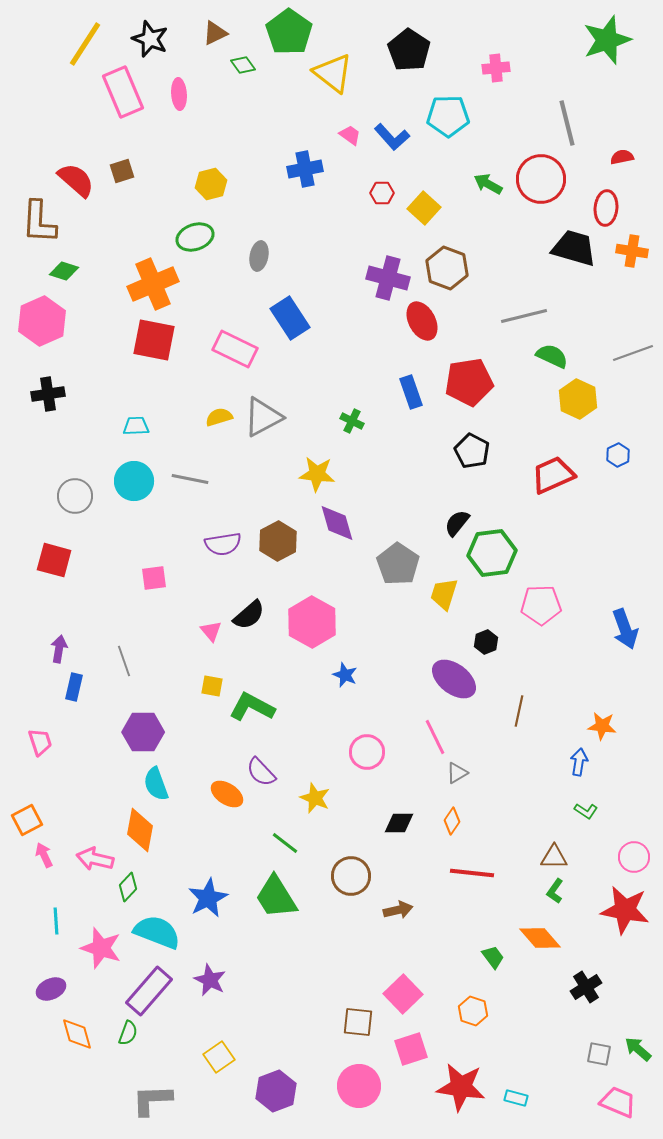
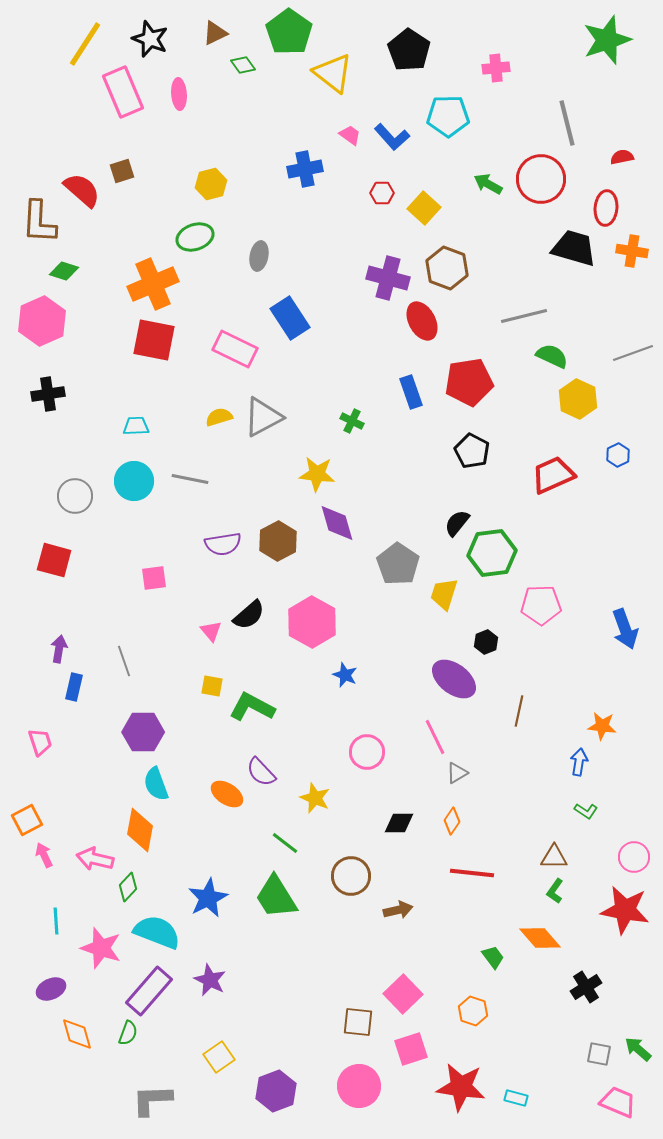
red semicircle at (76, 180): moved 6 px right, 10 px down
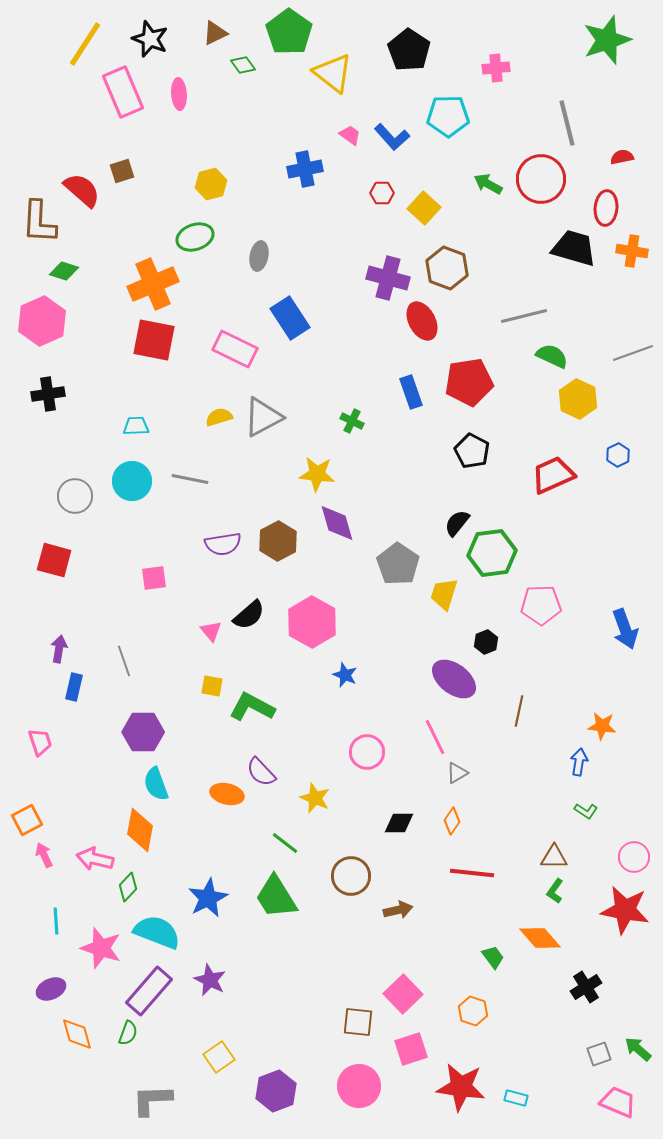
cyan circle at (134, 481): moved 2 px left
orange ellipse at (227, 794): rotated 20 degrees counterclockwise
gray square at (599, 1054): rotated 30 degrees counterclockwise
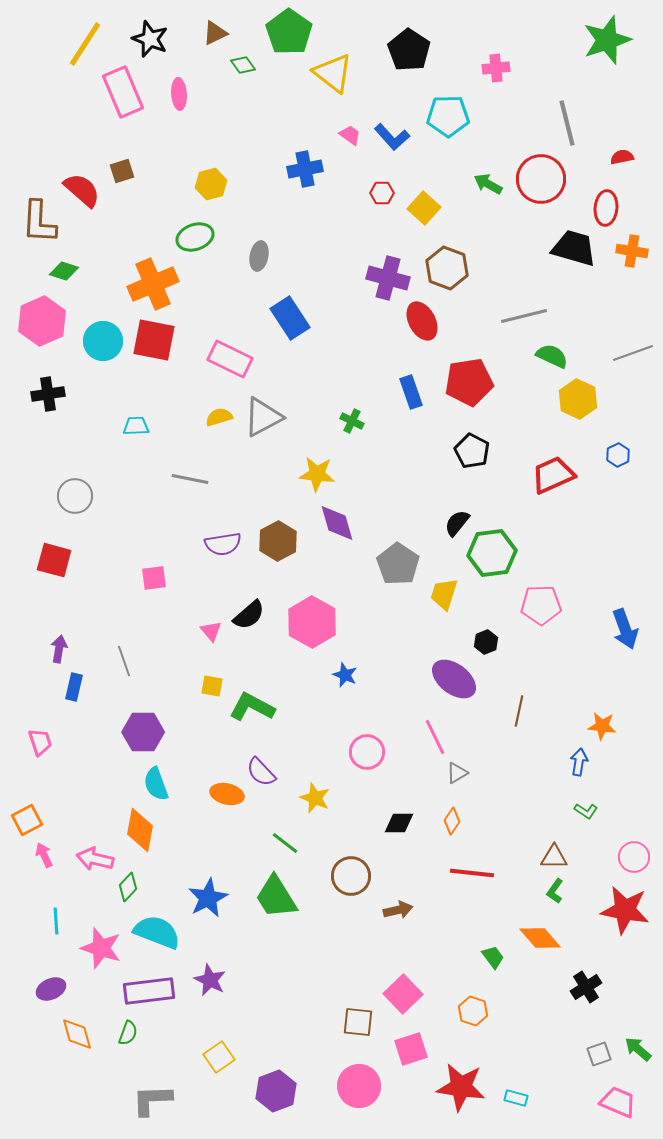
pink rectangle at (235, 349): moved 5 px left, 10 px down
cyan circle at (132, 481): moved 29 px left, 140 px up
purple rectangle at (149, 991): rotated 42 degrees clockwise
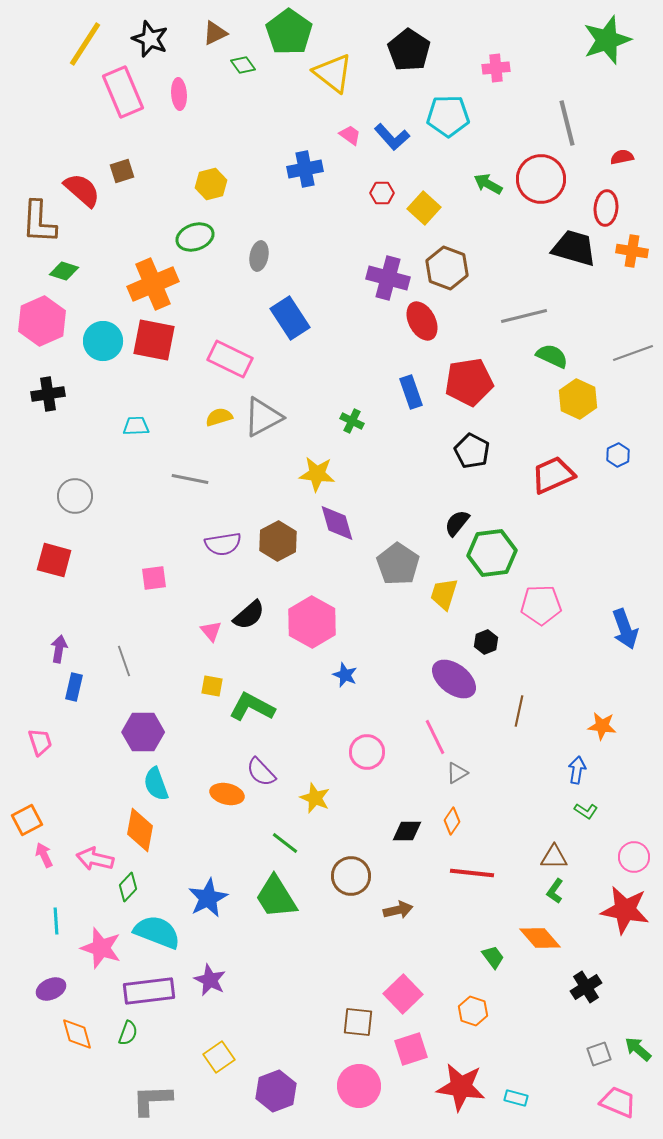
blue arrow at (579, 762): moved 2 px left, 8 px down
black diamond at (399, 823): moved 8 px right, 8 px down
